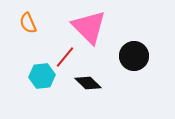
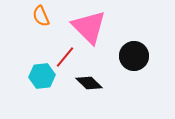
orange semicircle: moved 13 px right, 7 px up
black diamond: moved 1 px right
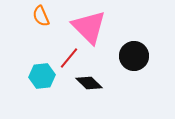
red line: moved 4 px right, 1 px down
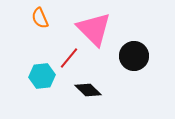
orange semicircle: moved 1 px left, 2 px down
pink triangle: moved 5 px right, 2 px down
black diamond: moved 1 px left, 7 px down
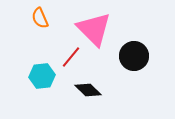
red line: moved 2 px right, 1 px up
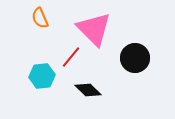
black circle: moved 1 px right, 2 px down
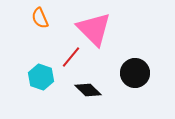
black circle: moved 15 px down
cyan hexagon: moved 1 px left, 1 px down; rotated 25 degrees clockwise
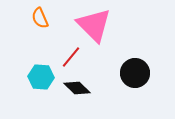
pink triangle: moved 4 px up
cyan hexagon: rotated 15 degrees counterclockwise
black diamond: moved 11 px left, 2 px up
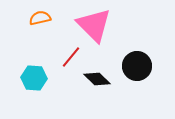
orange semicircle: rotated 100 degrees clockwise
black circle: moved 2 px right, 7 px up
cyan hexagon: moved 7 px left, 1 px down
black diamond: moved 20 px right, 9 px up
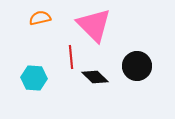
red line: rotated 45 degrees counterclockwise
black diamond: moved 2 px left, 2 px up
